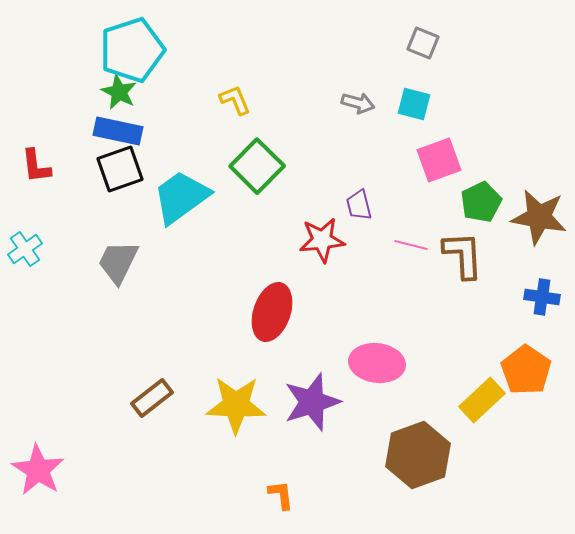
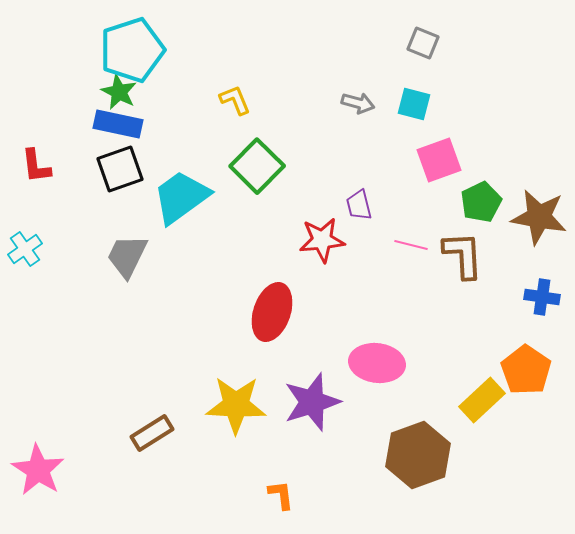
blue rectangle: moved 7 px up
gray trapezoid: moved 9 px right, 6 px up
brown rectangle: moved 35 px down; rotated 6 degrees clockwise
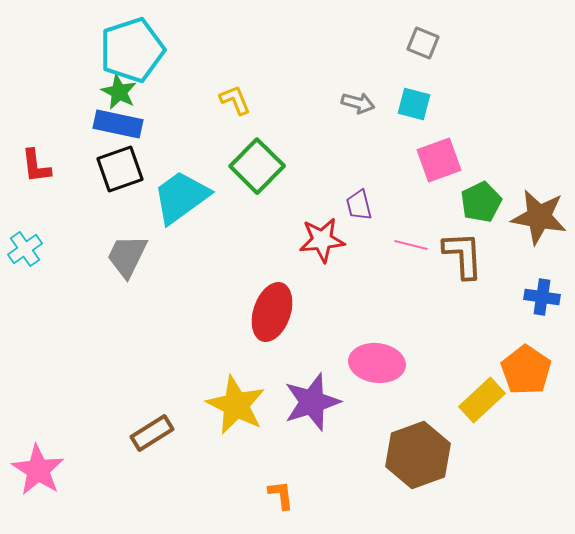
yellow star: rotated 24 degrees clockwise
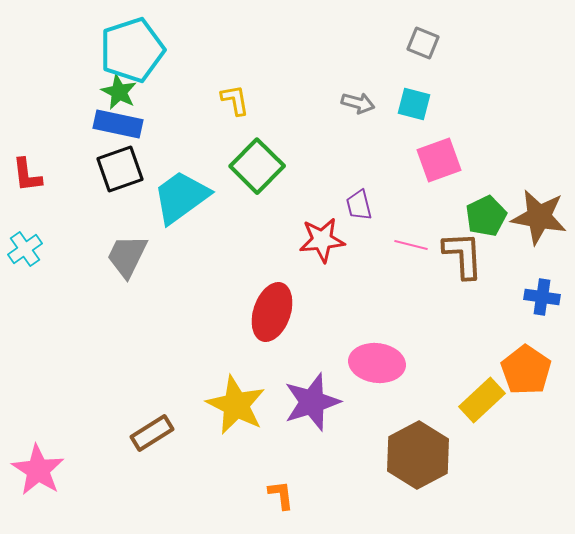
yellow L-shape: rotated 12 degrees clockwise
red L-shape: moved 9 px left, 9 px down
green pentagon: moved 5 px right, 14 px down
brown hexagon: rotated 8 degrees counterclockwise
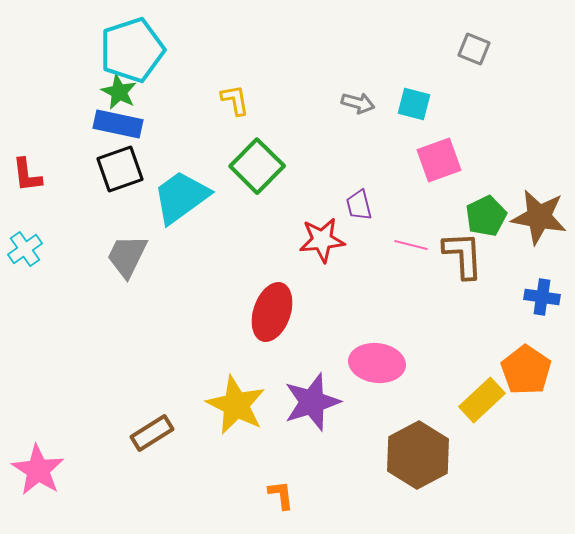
gray square: moved 51 px right, 6 px down
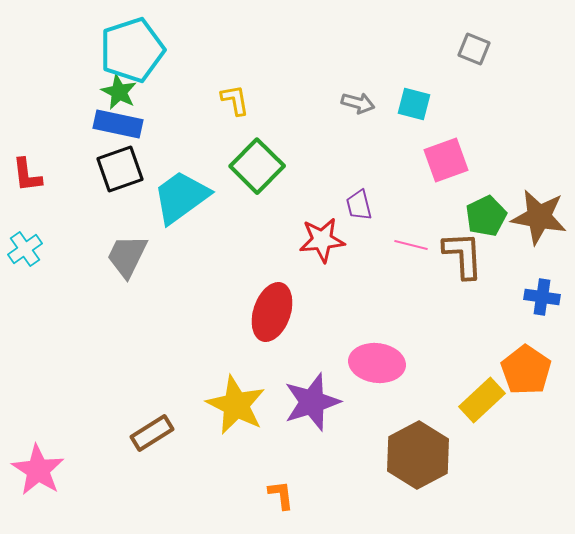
pink square: moved 7 px right
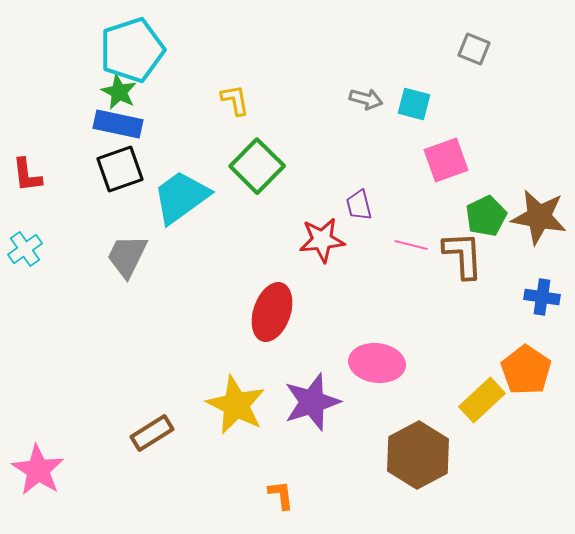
gray arrow: moved 8 px right, 4 px up
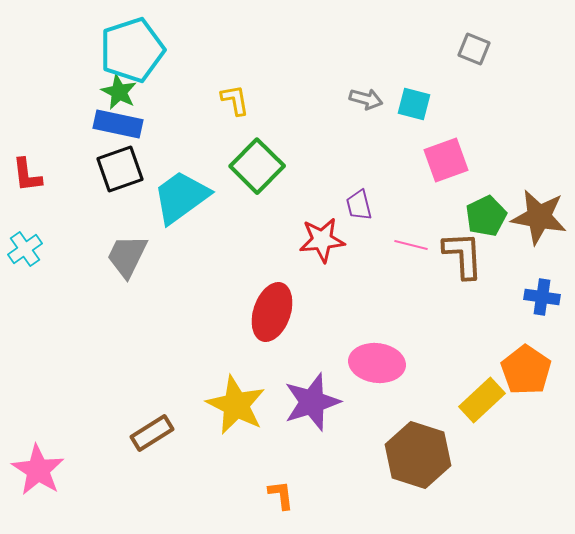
brown hexagon: rotated 14 degrees counterclockwise
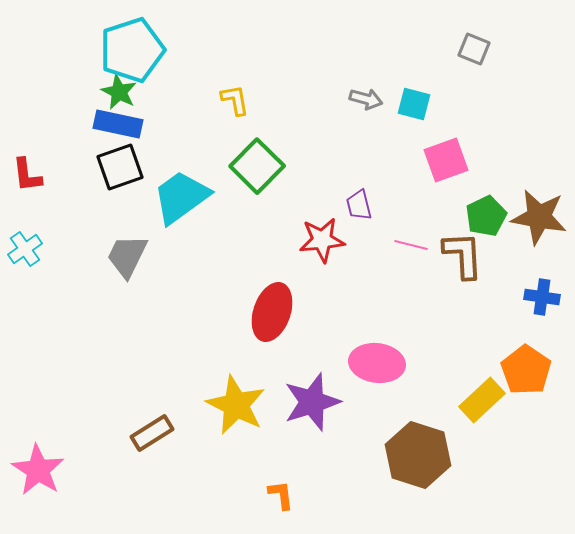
black square: moved 2 px up
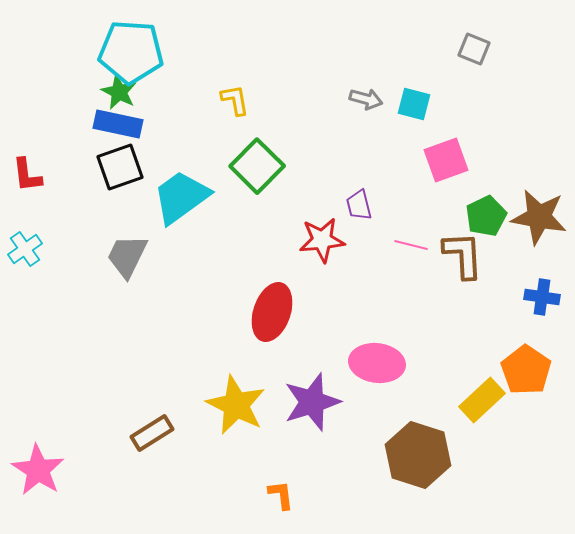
cyan pentagon: moved 1 px left, 2 px down; rotated 22 degrees clockwise
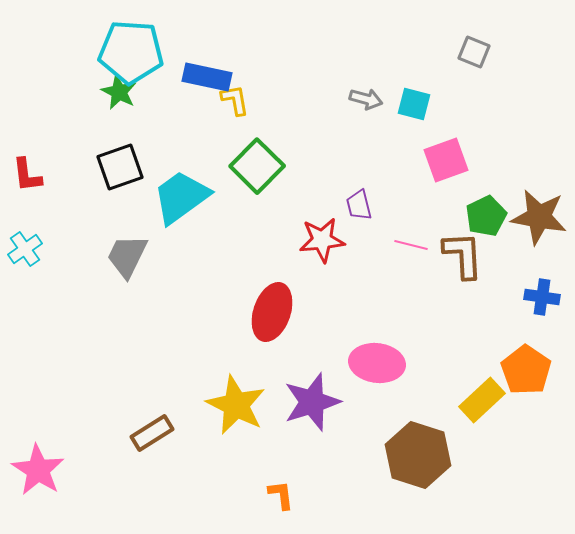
gray square: moved 3 px down
blue rectangle: moved 89 px right, 47 px up
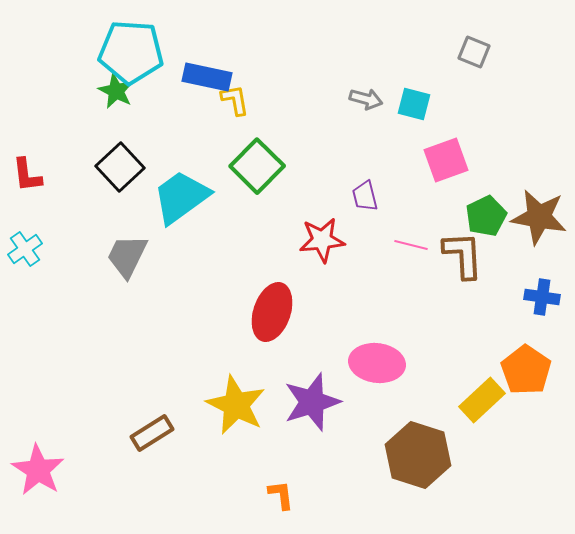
green star: moved 3 px left, 1 px up
black square: rotated 24 degrees counterclockwise
purple trapezoid: moved 6 px right, 9 px up
